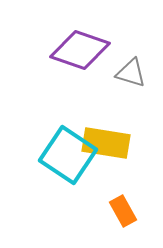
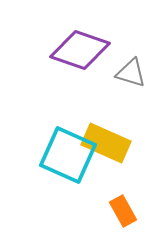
yellow rectangle: rotated 15 degrees clockwise
cyan square: rotated 10 degrees counterclockwise
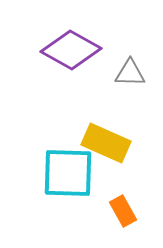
purple diamond: moved 9 px left; rotated 10 degrees clockwise
gray triangle: moved 1 px left; rotated 16 degrees counterclockwise
cyan square: moved 18 px down; rotated 22 degrees counterclockwise
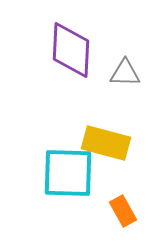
purple diamond: rotated 64 degrees clockwise
gray triangle: moved 5 px left
yellow rectangle: rotated 9 degrees counterclockwise
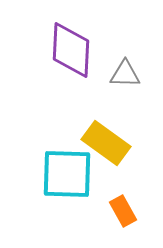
gray triangle: moved 1 px down
yellow rectangle: rotated 21 degrees clockwise
cyan square: moved 1 px left, 1 px down
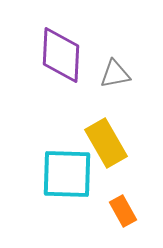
purple diamond: moved 10 px left, 5 px down
gray triangle: moved 10 px left; rotated 12 degrees counterclockwise
yellow rectangle: rotated 24 degrees clockwise
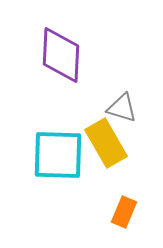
gray triangle: moved 7 px right, 34 px down; rotated 28 degrees clockwise
cyan square: moved 9 px left, 19 px up
orange rectangle: moved 1 px right, 1 px down; rotated 52 degrees clockwise
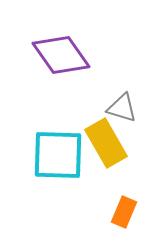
purple diamond: rotated 38 degrees counterclockwise
